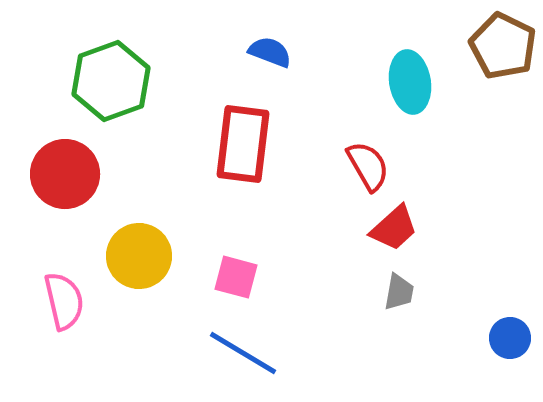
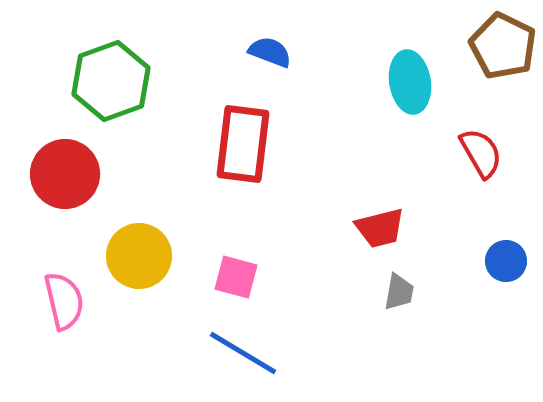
red semicircle: moved 113 px right, 13 px up
red trapezoid: moved 14 px left; rotated 28 degrees clockwise
blue circle: moved 4 px left, 77 px up
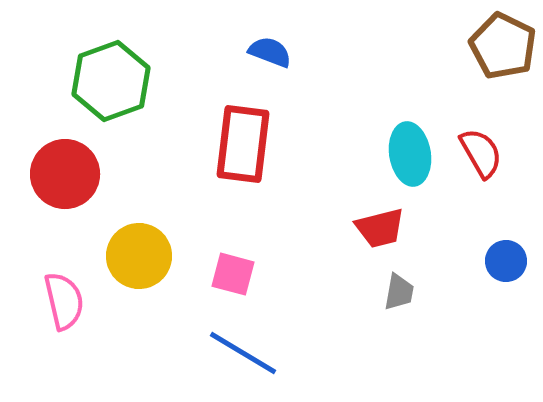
cyan ellipse: moved 72 px down
pink square: moved 3 px left, 3 px up
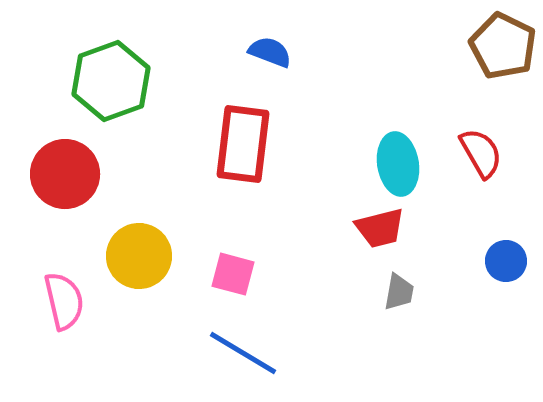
cyan ellipse: moved 12 px left, 10 px down
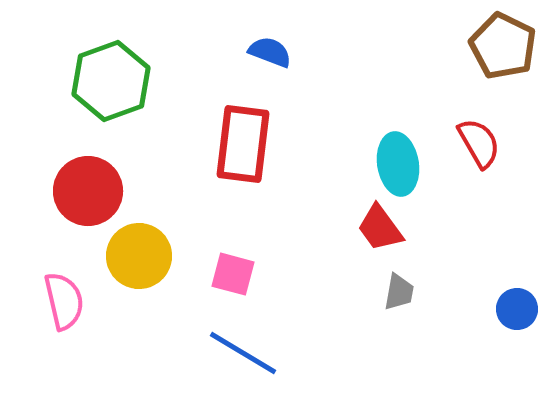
red semicircle: moved 2 px left, 10 px up
red circle: moved 23 px right, 17 px down
red trapezoid: rotated 68 degrees clockwise
blue circle: moved 11 px right, 48 px down
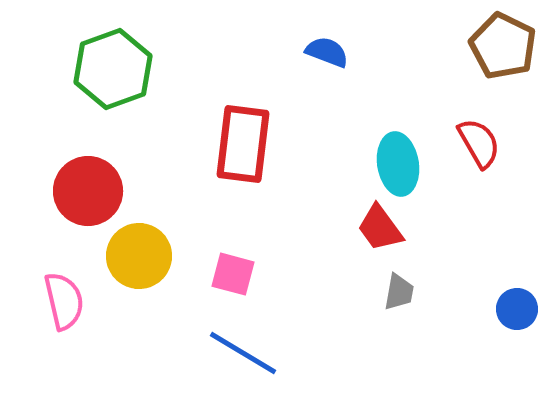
blue semicircle: moved 57 px right
green hexagon: moved 2 px right, 12 px up
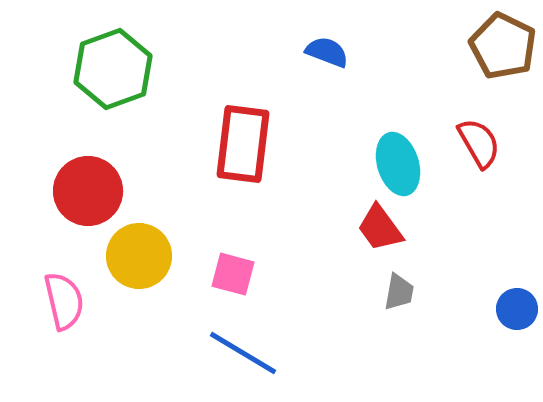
cyan ellipse: rotated 8 degrees counterclockwise
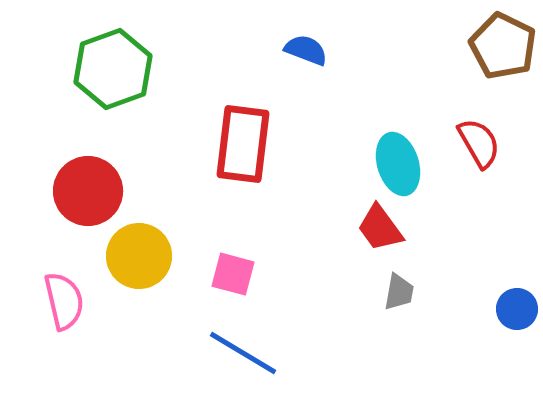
blue semicircle: moved 21 px left, 2 px up
